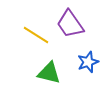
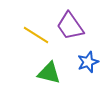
purple trapezoid: moved 2 px down
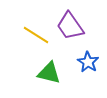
blue star: rotated 20 degrees counterclockwise
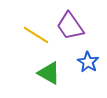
green triangle: rotated 15 degrees clockwise
